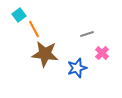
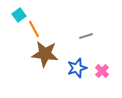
gray line: moved 1 px left, 2 px down
pink cross: moved 18 px down
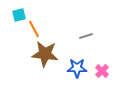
cyan square: rotated 24 degrees clockwise
blue star: rotated 18 degrees clockwise
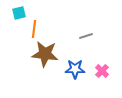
cyan square: moved 2 px up
orange line: rotated 36 degrees clockwise
blue star: moved 2 px left, 1 px down
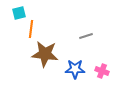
orange line: moved 3 px left
pink cross: rotated 24 degrees counterclockwise
